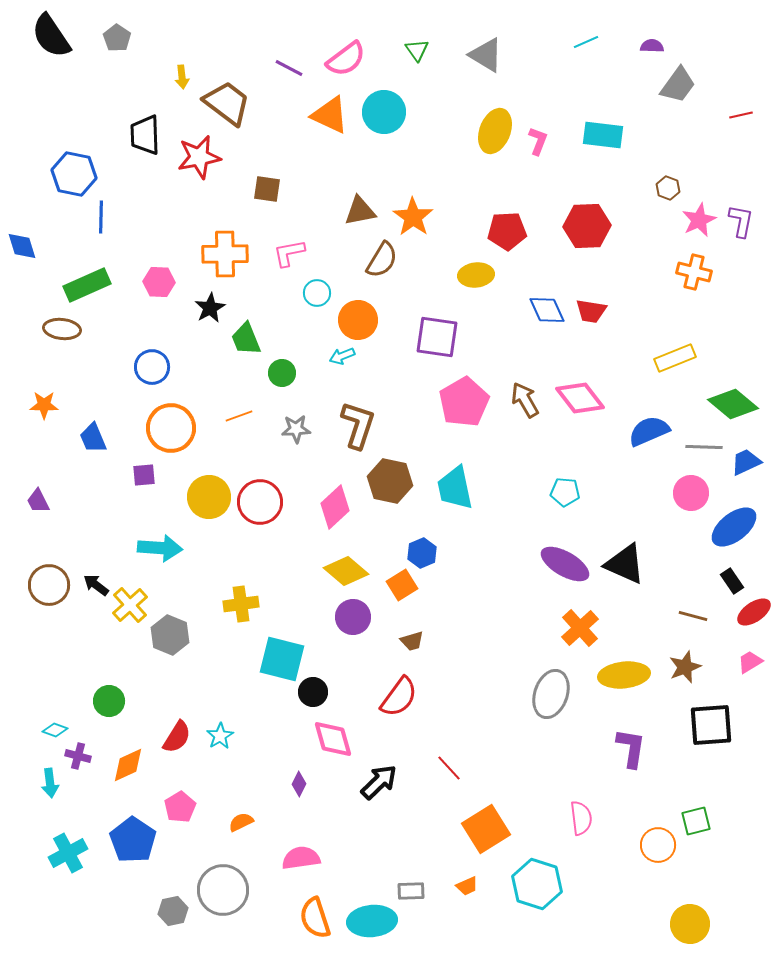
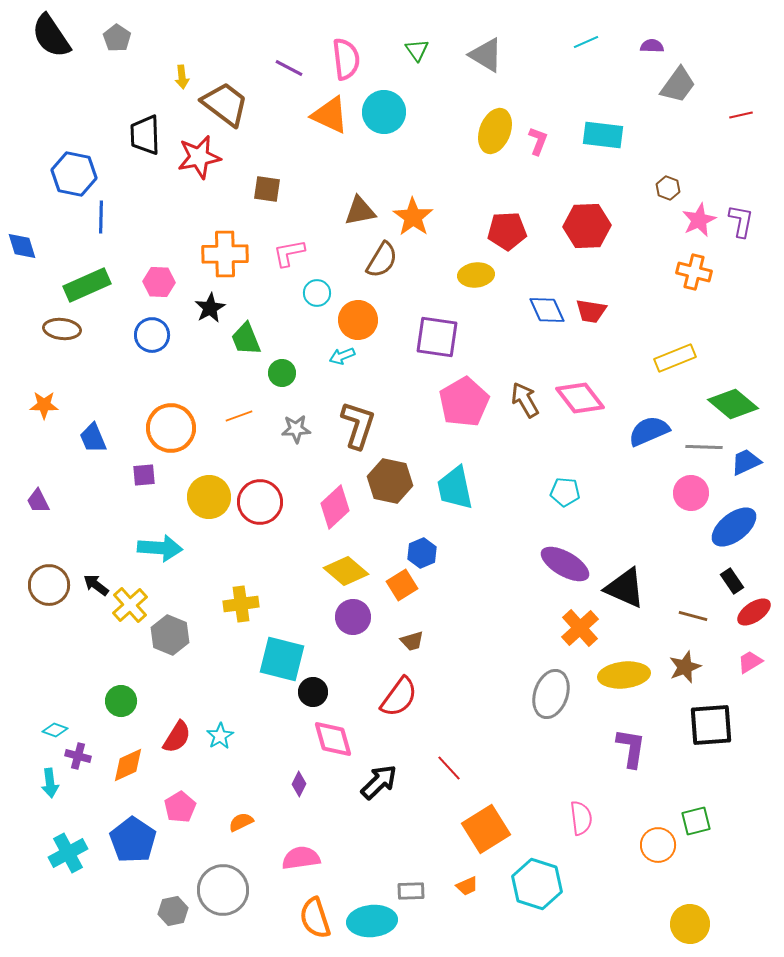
pink semicircle at (346, 59): rotated 60 degrees counterclockwise
brown trapezoid at (227, 103): moved 2 px left, 1 px down
blue circle at (152, 367): moved 32 px up
black triangle at (625, 564): moved 24 px down
green circle at (109, 701): moved 12 px right
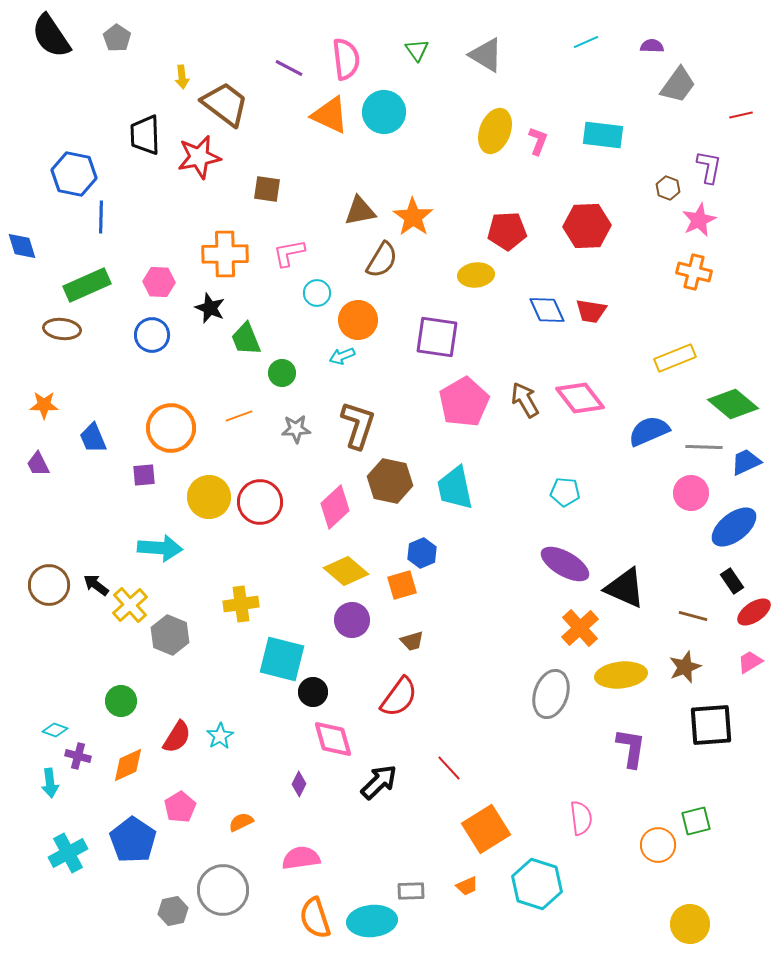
purple L-shape at (741, 221): moved 32 px left, 54 px up
black star at (210, 308): rotated 20 degrees counterclockwise
purple trapezoid at (38, 501): moved 37 px up
orange square at (402, 585): rotated 16 degrees clockwise
purple circle at (353, 617): moved 1 px left, 3 px down
yellow ellipse at (624, 675): moved 3 px left
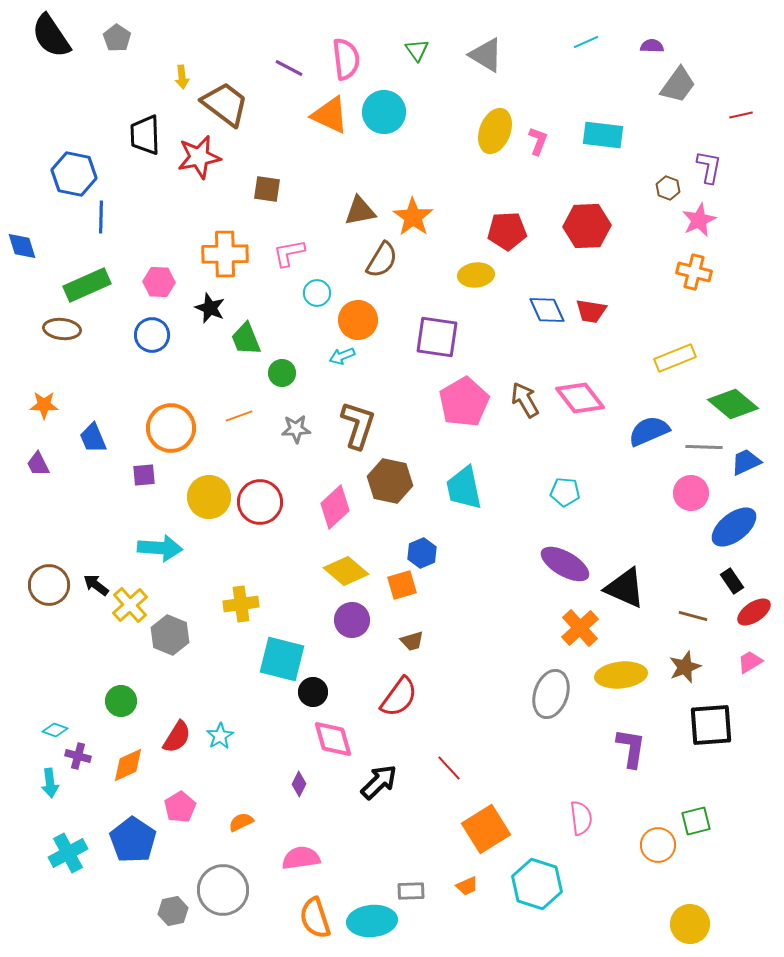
cyan trapezoid at (455, 488): moved 9 px right
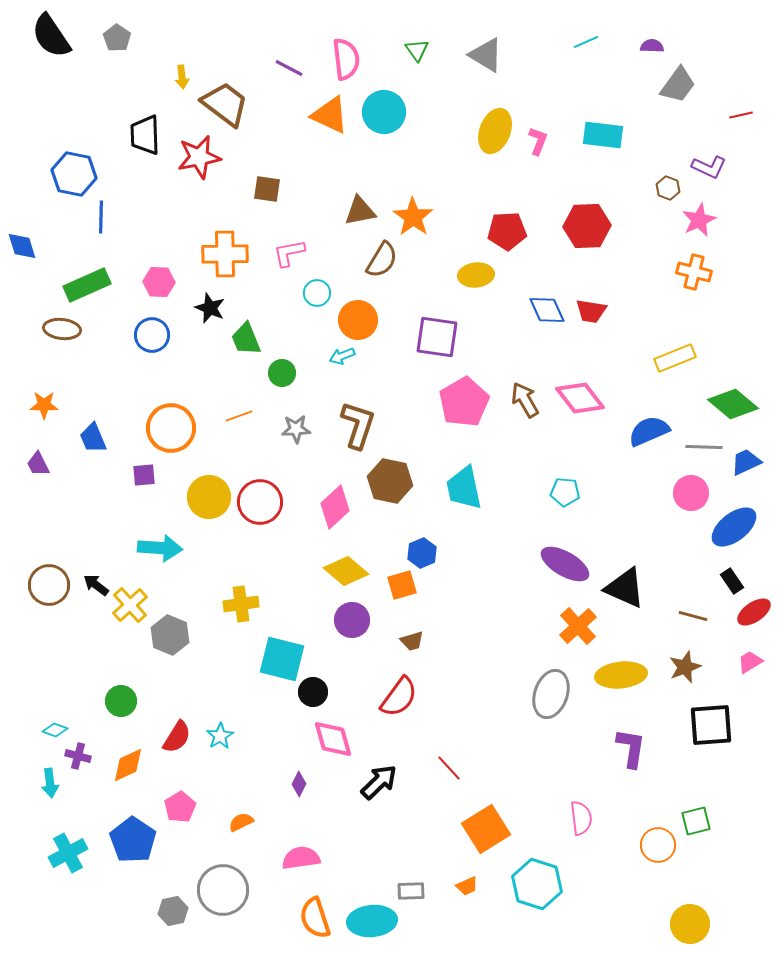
purple L-shape at (709, 167): rotated 104 degrees clockwise
orange cross at (580, 628): moved 2 px left, 2 px up
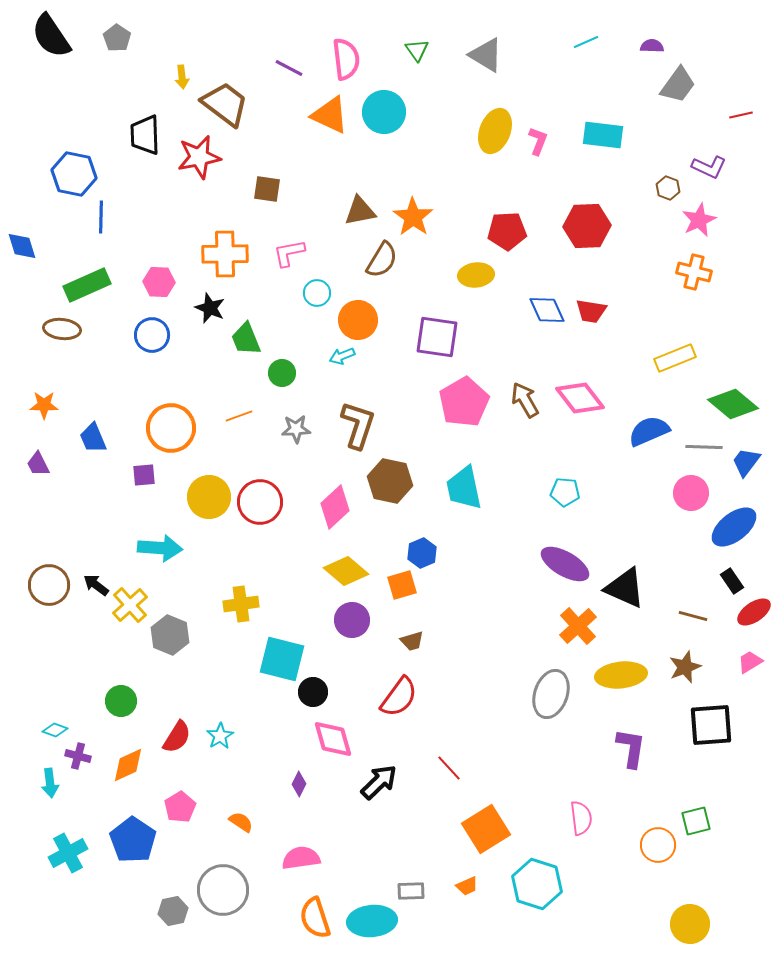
blue trapezoid at (746, 462): rotated 28 degrees counterclockwise
orange semicircle at (241, 822): rotated 60 degrees clockwise
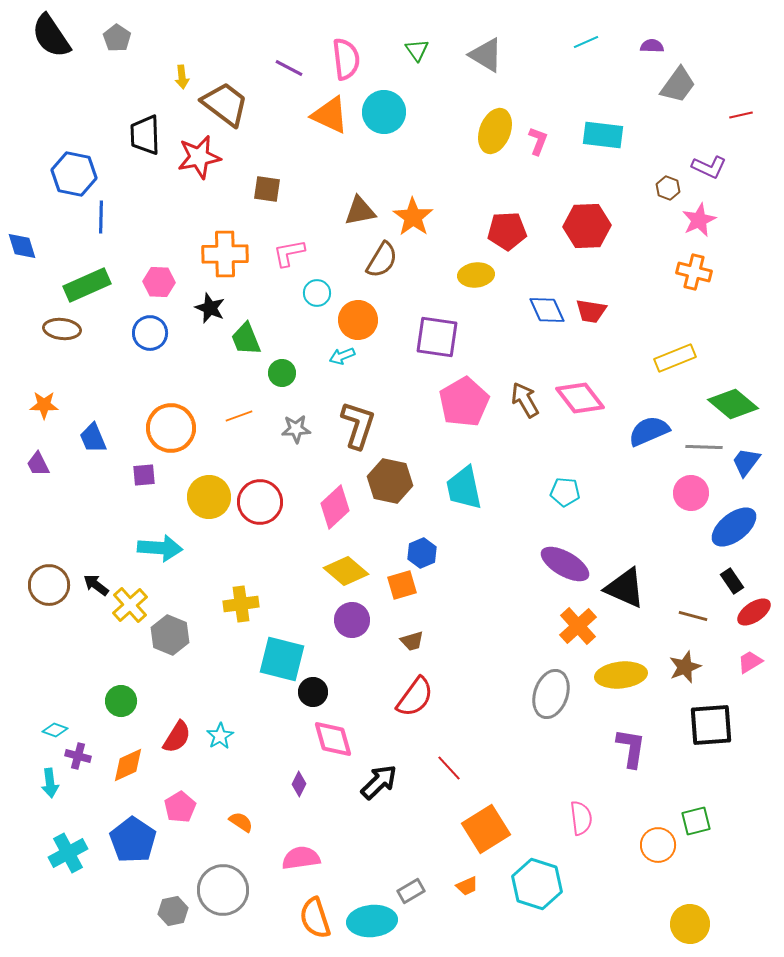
blue circle at (152, 335): moved 2 px left, 2 px up
red semicircle at (399, 697): moved 16 px right
gray rectangle at (411, 891): rotated 28 degrees counterclockwise
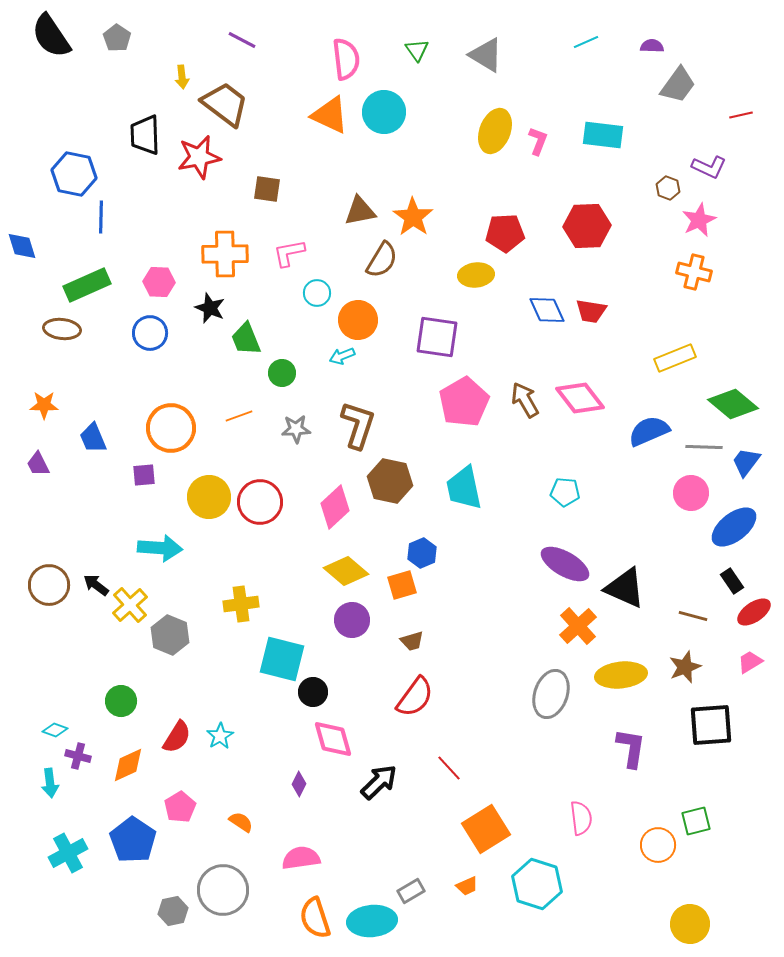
purple line at (289, 68): moved 47 px left, 28 px up
red pentagon at (507, 231): moved 2 px left, 2 px down
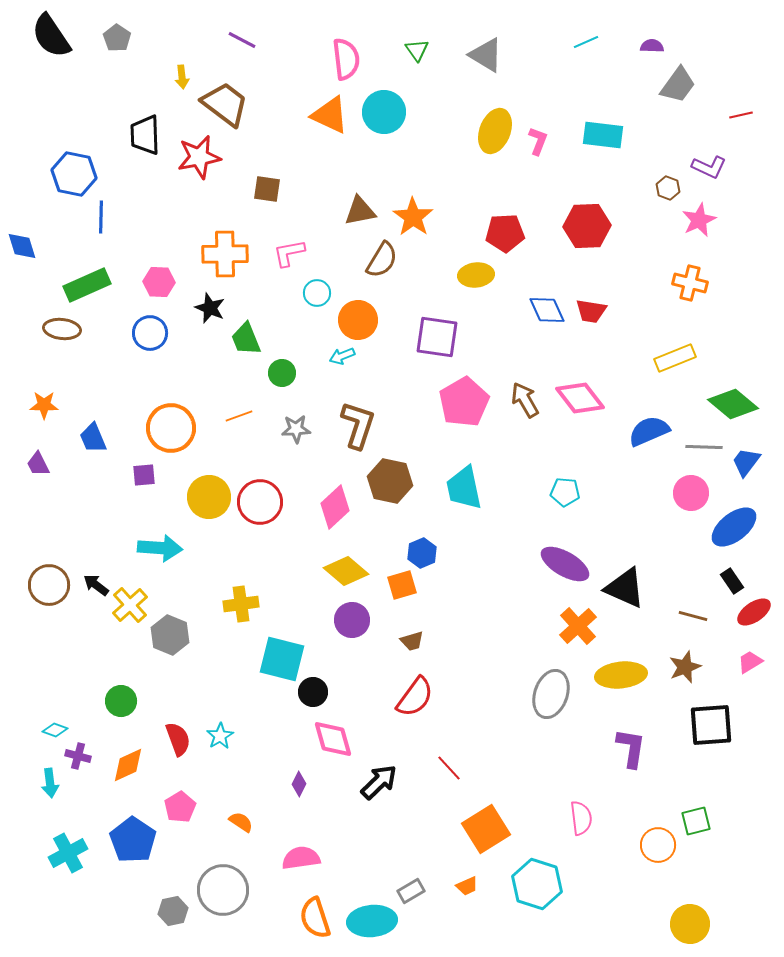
orange cross at (694, 272): moved 4 px left, 11 px down
red semicircle at (177, 737): moved 1 px right, 2 px down; rotated 52 degrees counterclockwise
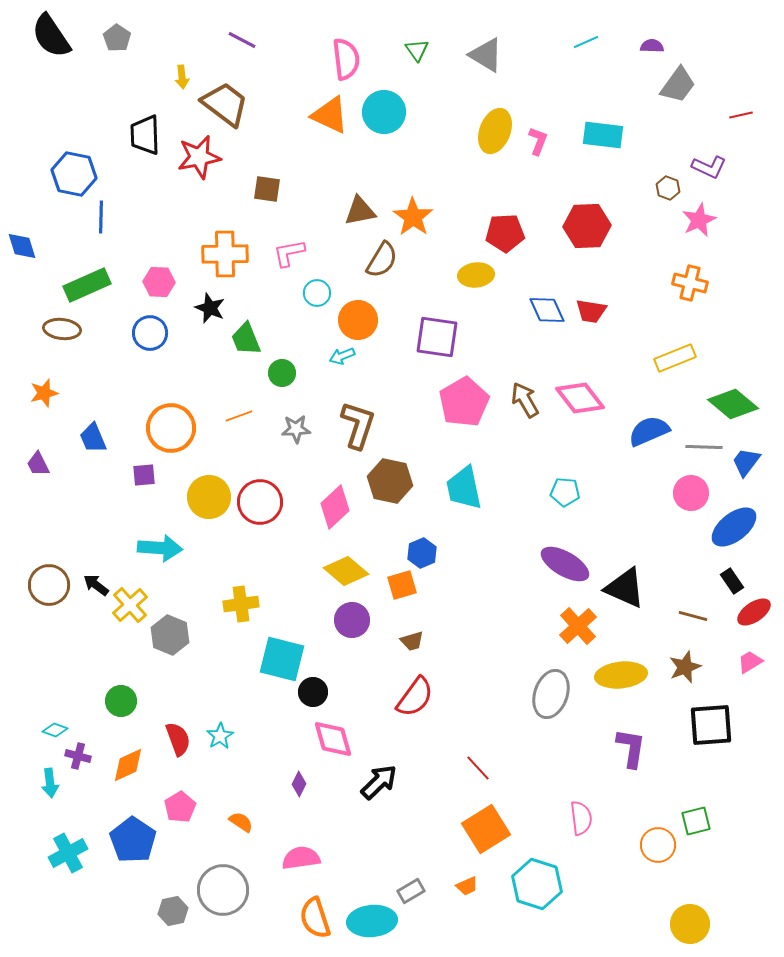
orange star at (44, 405): moved 12 px up; rotated 16 degrees counterclockwise
red line at (449, 768): moved 29 px right
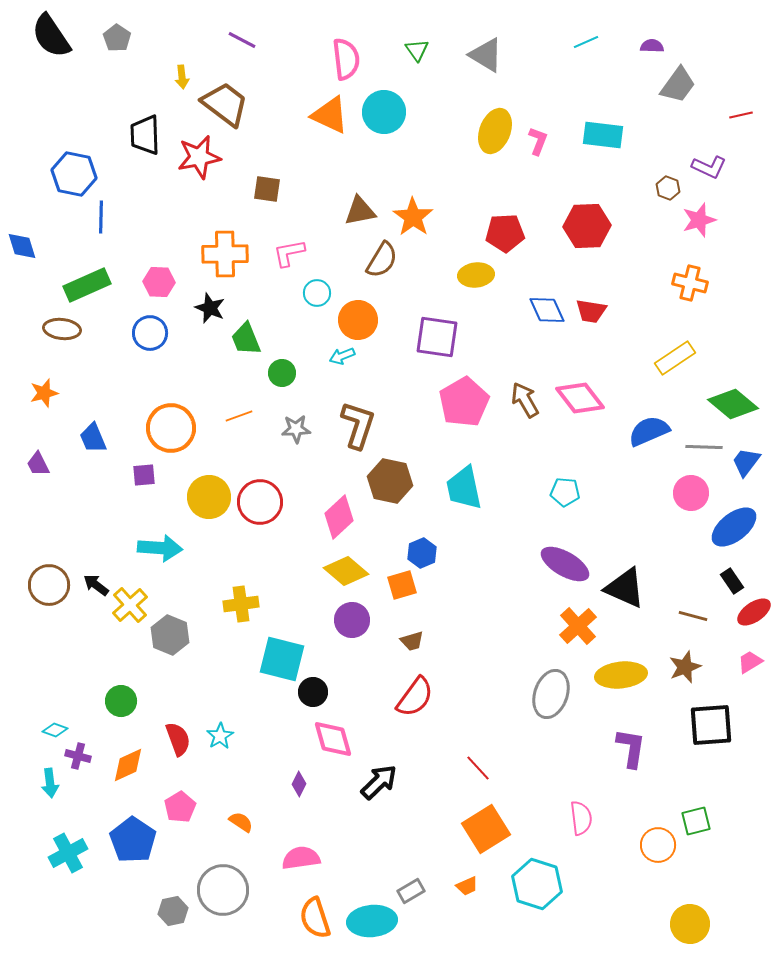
pink star at (699, 220): rotated 8 degrees clockwise
yellow rectangle at (675, 358): rotated 12 degrees counterclockwise
pink diamond at (335, 507): moved 4 px right, 10 px down
